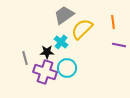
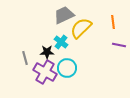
gray trapezoid: rotated 10 degrees clockwise
yellow semicircle: moved 1 px left, 1 px up
purple cross: rotated 10 degrees clockwise
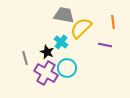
gray trapezoid: rotated 35 degrees clockwise
purple line: moved 14 px left
black star: rotated 24 degrees clockwise
purple cross: moved 1 px right, 1 px down
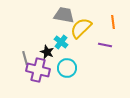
purple cross: moved 8 px left, 3 px up; rotated 15 degrees counterclockwise
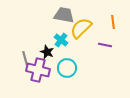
cyan cross: moved 2 px up
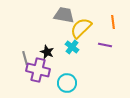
cyan cross: moved 11 px right, 7 px down
cyan circle: moved 15 px down
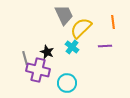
gray trapezoid: rotated 55 degrees clockwise
purple line: moved 1 px down; rotated 16 degrees counterclockwise
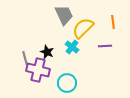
yellow semicircle: moved 2 px right
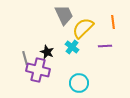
cyan circle: moved 12 px right
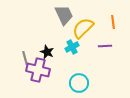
cyan cross: rotated 24 degrees clockwise
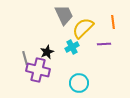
purple line: moved 1 px left, 2 px up
black star: rotated 24 degrees clockwise
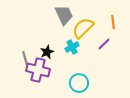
purple line: rotated 40 degrees counterclockwise
